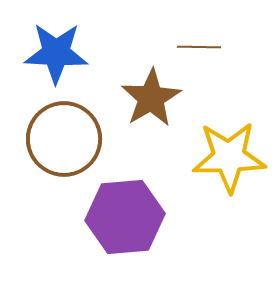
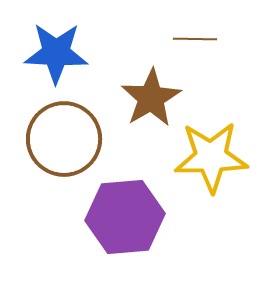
brown line: moved 4 px left, 8 px up
yellow star: moved 18 px left
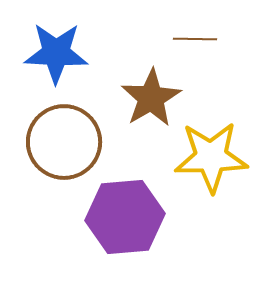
brown circle: moved 3 px down
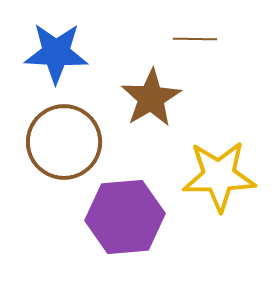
yellow star: moved 8 px right, 19 px down
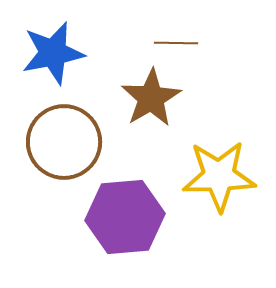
brown line: moved 19 px left, 4 px down
blue star: moved 3 px left; rotated 14 degrees counterclockwise
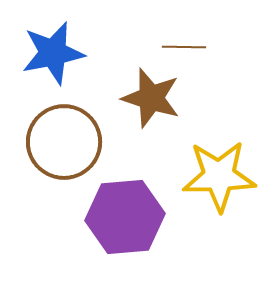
brown line: moved 8 px right, 4 px down
brown star: rotated 24 degrees counterclockwise
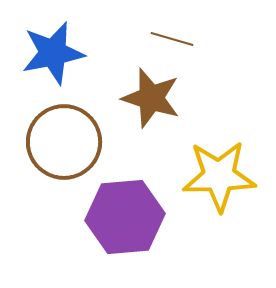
brown line: moved 12 px left, 8 px up; rotated 15 degrees clockwise
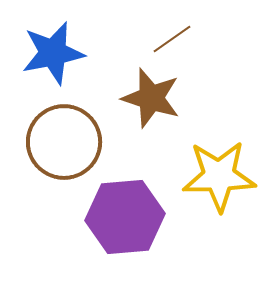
brown line: rotated 51 degrees counterclockwise
